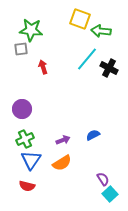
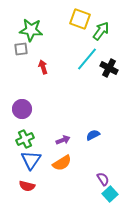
green arrow: rotated 120 degrees clockwise
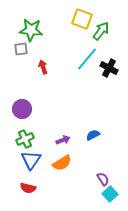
yellow square: moved 2 px right
red semicircle: moved 1 px right, 2 px down
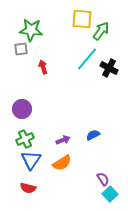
yellow square: rotated 15 degrees counterclockwise
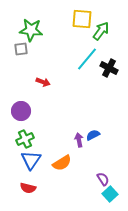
red arrow: moved 15 px down; rotated 128 degrees clockwise
purple circle: moved 1 px left, 2 px down
purple arrow: moved 16 px right; rotated 80 degrees counterclockwise
